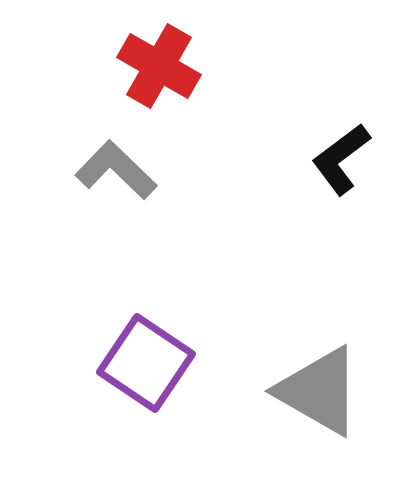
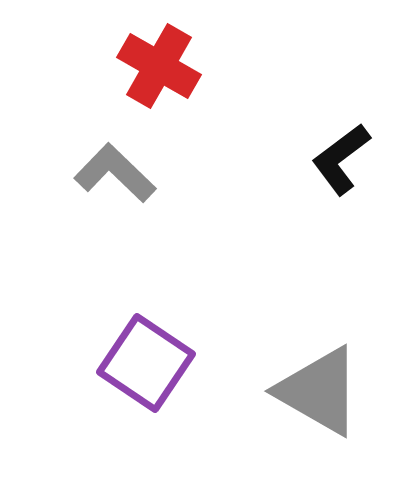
gray L-shape: moved 1 px left, 3 px down
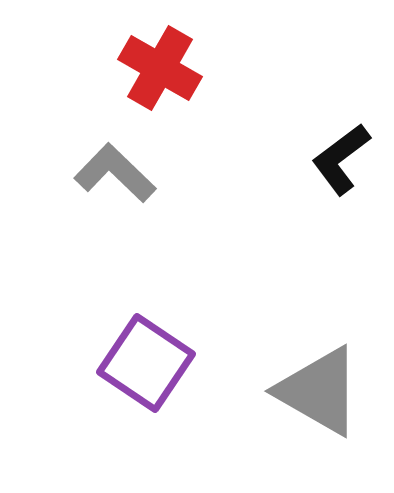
red cross: moved 1 px right, 2 px down
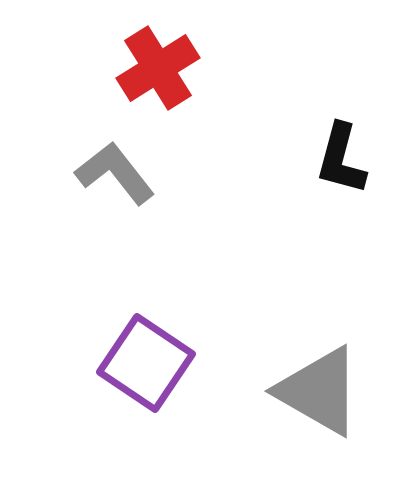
red cross: moved 2 px left; rotated 28 degrees clockwise
black L-shape: rotated 38 degrees counterclockwise
gray L-shape: rotated 8 degrees clockwise
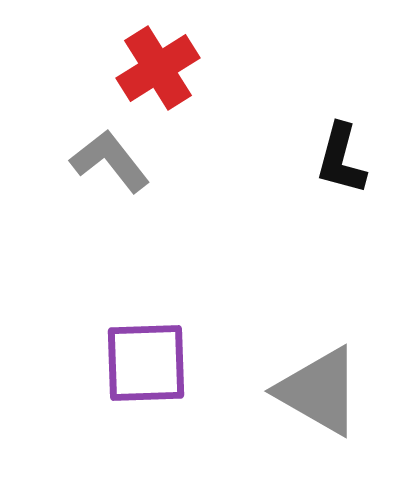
gray L-shape: moved 5 px left, 12 px up
purple square: rotated 36 degrees counterclockwise
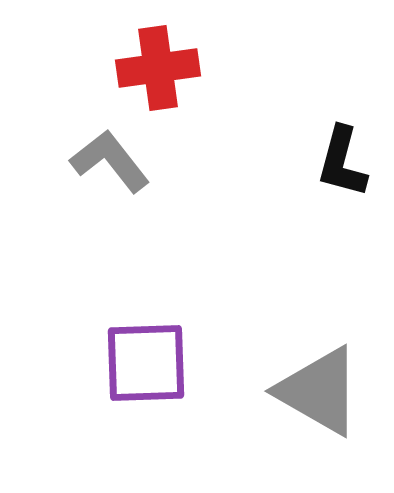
red cross: rotated 24 degrees clockwise
black L-shape: moved 1 px right, 3 px down
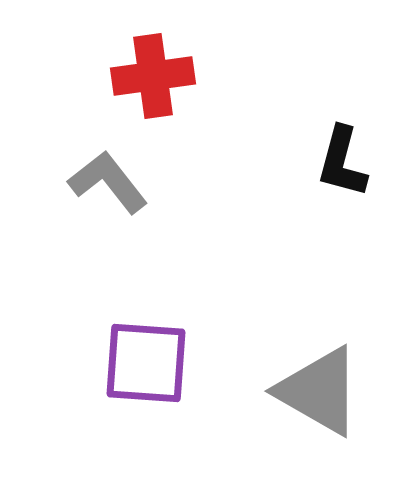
red cross: moved 5 px left, 8 px down
gray L-shape: moved 2 px left, 21 px down
purple square: rotated 6 degrees clockwise
